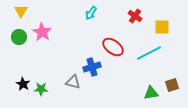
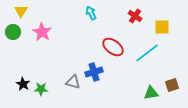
cyan arrow: rotated 120 degrees clockwise
green circle: moved 6 px left, 5 px up
cyan line: moved 2 px left; rotated 10 degrees counterclockwise
blue cross: moved 2 px right, 5 px down
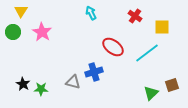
green triangle: rotated 35 degrees counterclockwise
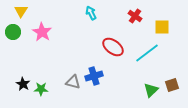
blue cross: moved 4 px down
green triangle: moved 3 px up
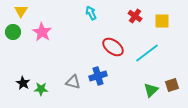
yellow square: moved 6 px up
blue cross: moved 4 px right
black star: moved 1 px up
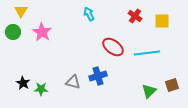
cyan arrow: moved 2 px left, 1 px down
cyan line: rotated 30 degrees clockwise
green triangle: moved 2 px left, 1 px down
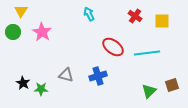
gray triangle: moved 7 px left, 7 px up
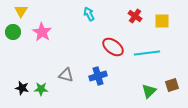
black star: moved 1 px left, 5 px down; rotated 16 degrees counterclockwise
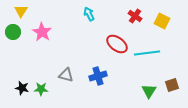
yellow square: rotated 28 degrees clockwise
red ellipse: moved 4 px right, 3 px up
green triangle: rotated 14 degrees counterclockwise
